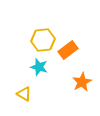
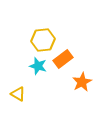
orange rectangle: moved 5 px left, 9 px down
cyan star: moved 1 px left, 1 px up
yellow triangle: moved 6 px left
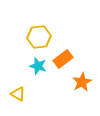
yellow hexagon: moved 4 px left, 3 px up
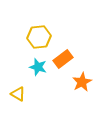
cyan star: moved 1 px down
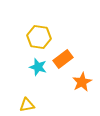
yellow hexagon: rotated 15 degrees clockwise
yellow triangle: moved 9 px right, 11 px down; rotated 42 degrees counterclockwise
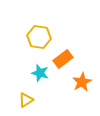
cyan star: moved 2 px right, 6 px down
yellow triangle: moved 1 px left, 5 px up; rotated 21 degrees counterclockwise
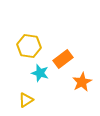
yellow hexagon: moved 10 px left, 9 px down
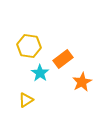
cyan star: rotated 18 degrees clockwise
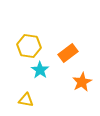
orange rectangle: moved 5 px right, 6 px up
cyan star: moved 3 px up
yellow triangle: rotated 42 degrees clockwise
